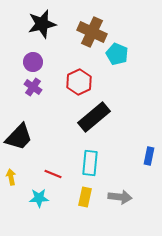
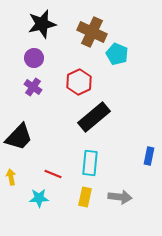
purple circle: moved 1 px right, 4 px up
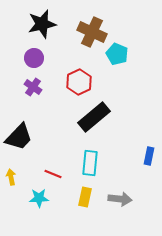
gray arrow: moved 2 px down
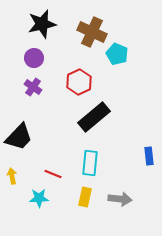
blue rectangle: rotated 18 degrees counterclockwise
yellow arrow: moved 1 px right, 1 px up
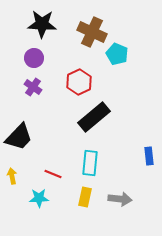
black star: rotated 16 degrees clockwise
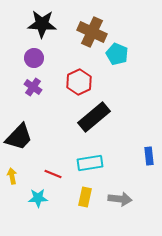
cyan rectangle: rotated 75 degrees clockwise
cyan star: moved 1 px left
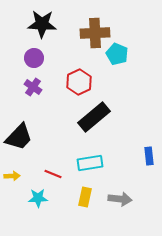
brown cross: moved 3 px right, 1 px down; rotated 28 degrees counterclockwise
yellow arrow: rotated 98 degrees clockwise
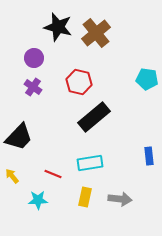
black star: moved 16 px right, 3 px down; rotated 12 degrees clockwise
brown cross: moved 1 px right; rotated 36 degrees counterclockwise
cyan pentagon: moved 30 px right, 25 px down; rotated 15 degrees counterclockwise
red hexagon: rotated 20 degrees counterclockwise
yellow arrow: rotated 126 degrees counterclockwise
cyan star: moved 2 px down
